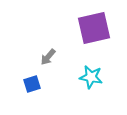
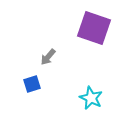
purple square: rotated 32 degrees clockwise
cyan star: moved 21 px down; rotated 15 degrees clockwise
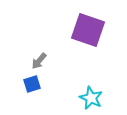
purple square: moved 6 px left, 2 px down
gray arrow: moved 9 px left, 4 px down
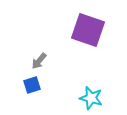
blue square: moved 1 px down
cyan star: rotated 10 degrees counterclockwise
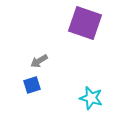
purple square: moved 3 px left, 7 px up
gray arrow: rotated 18 degrees clockwise
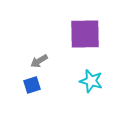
purple square: moved 11 px down; rotated 20 degrees counterclockwise
cyan star: moved 17 px up
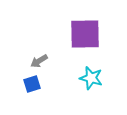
cyan star: moved 3 px up
blue square: moved 1 px up
